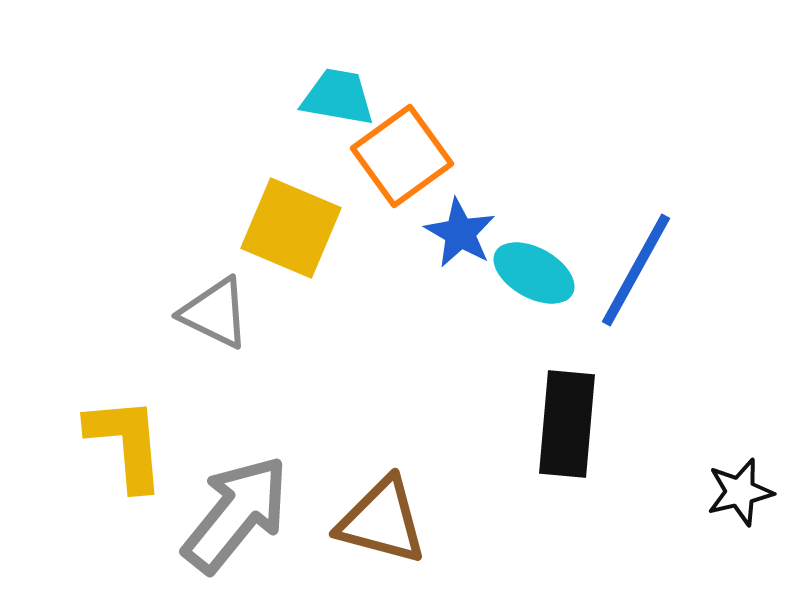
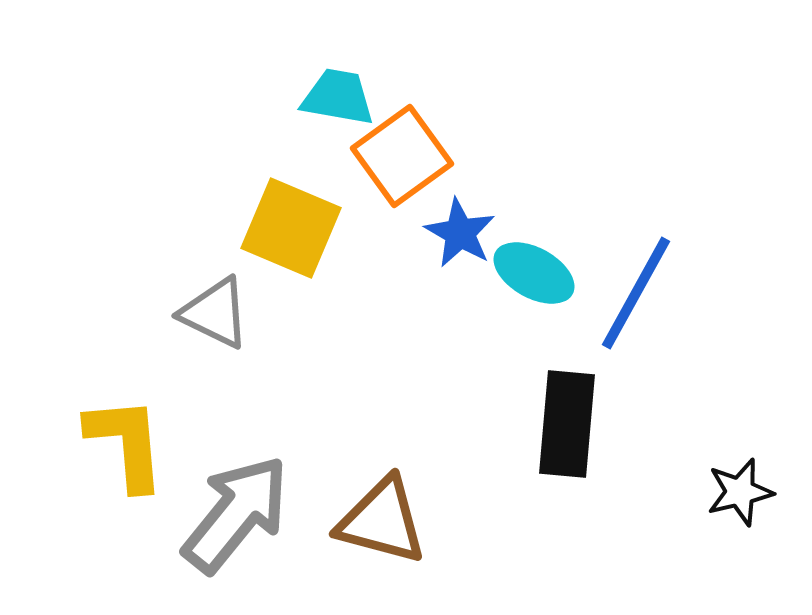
blue line: moved 23 px down
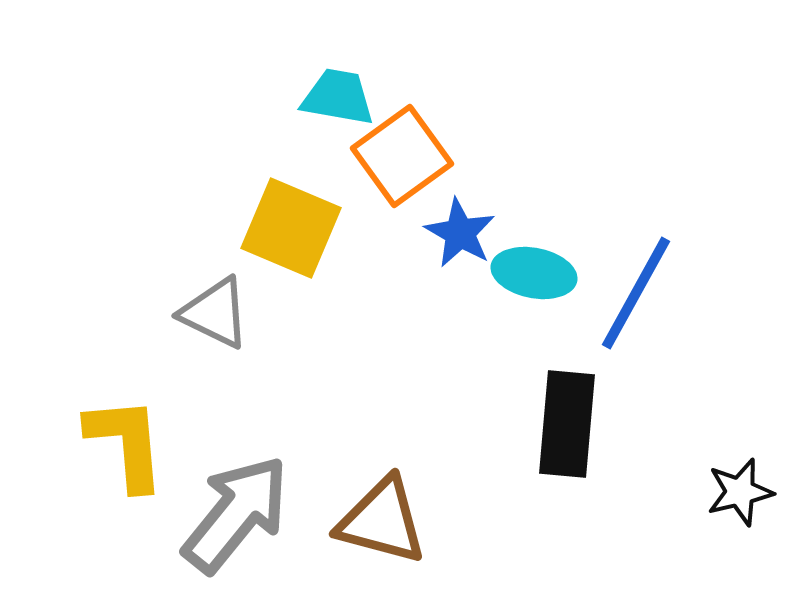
cyan ellipse: rotated 18 degrees counterclockwise
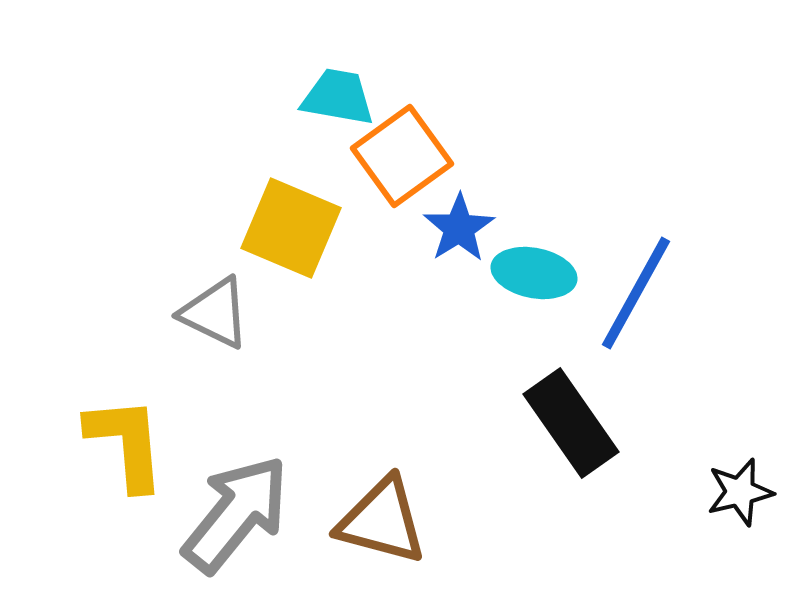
blue star: moved 1 px left, 5 px up; rotated 10 degrees clockwise
black rectangle: moved 4 px right, 1 px up; rotated 40 degrees counterclockwise
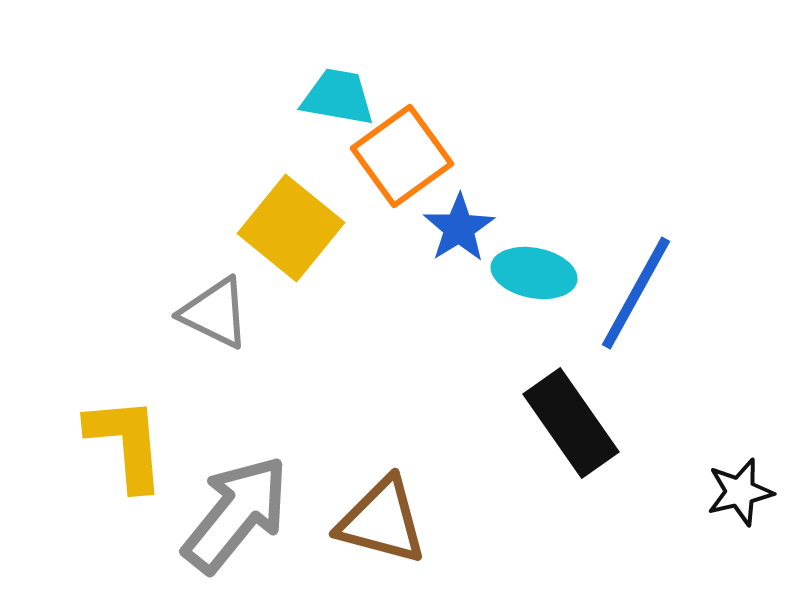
yellow square: rotated 16 degrees clockwise
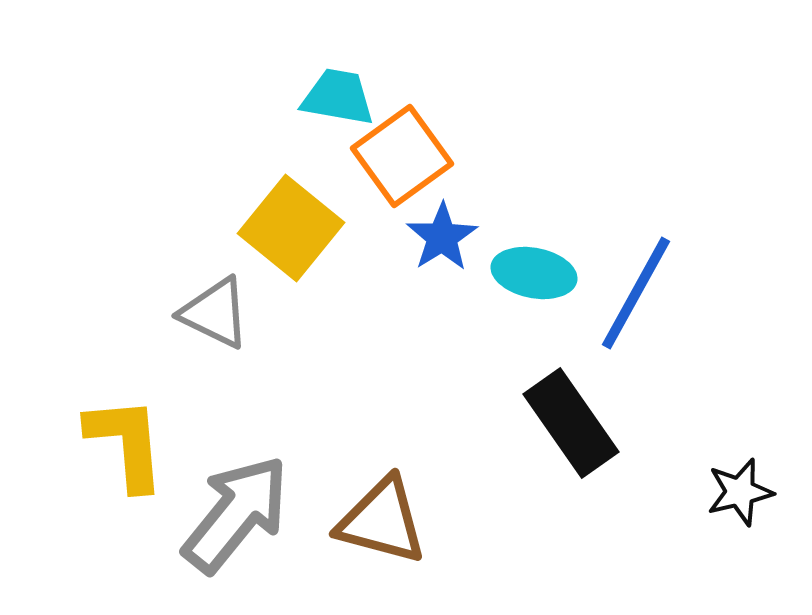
blue star: moved 17 px left, 9 px down
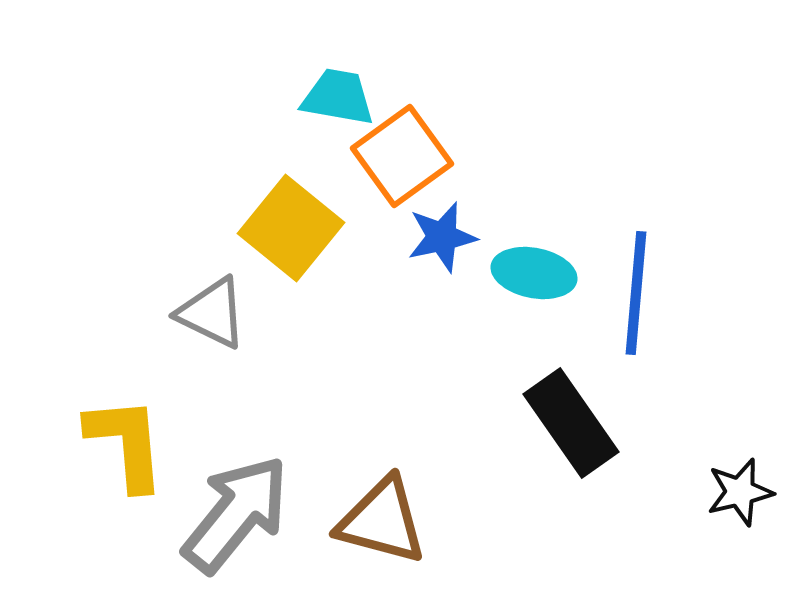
blue star: rotated 20 degrees clockwise
blue line: rotated 24 degrees counterclockwise
gray triangle: moved 3 px left
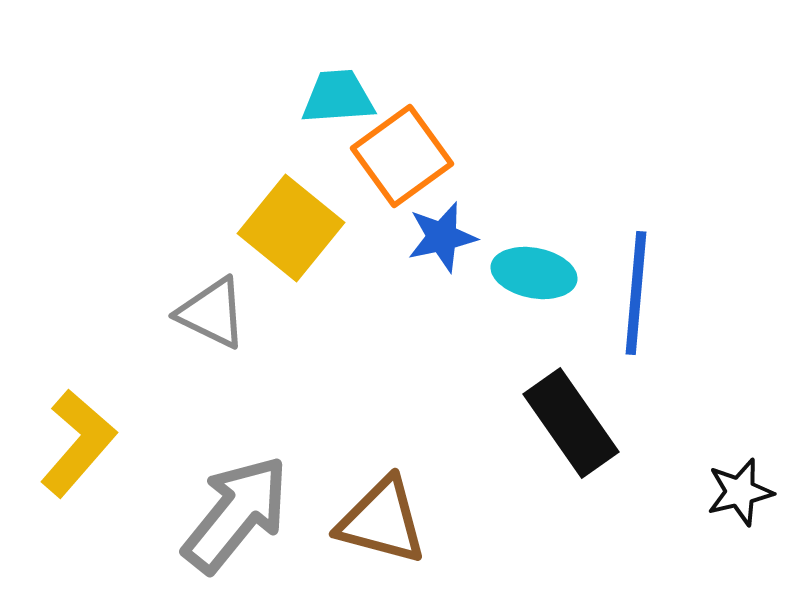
cyan trapezoid: rotated 14 degrees counterclockwise
yellow L-shape: moved 48 px left; rotated 46 degrees clockwise
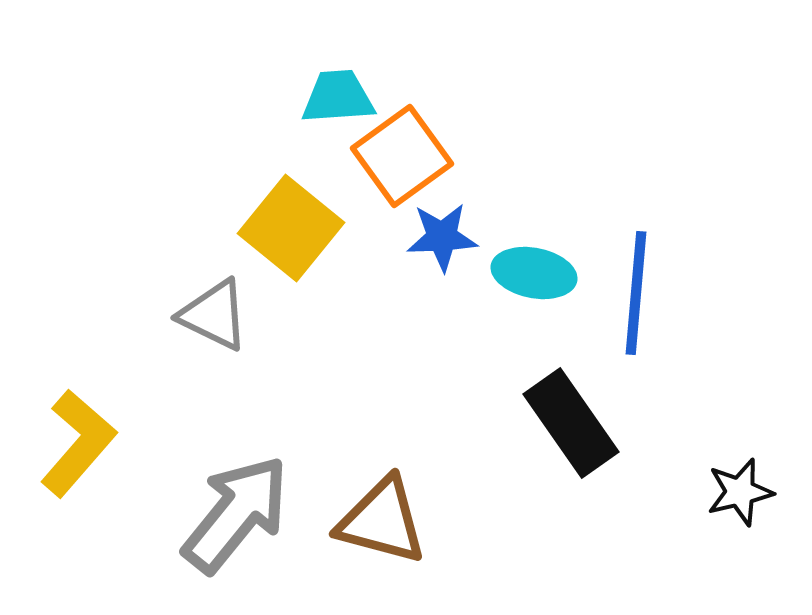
blue star: rotated 10 degrees clockwise
gray triangle: moved 2 px right, 2 px down
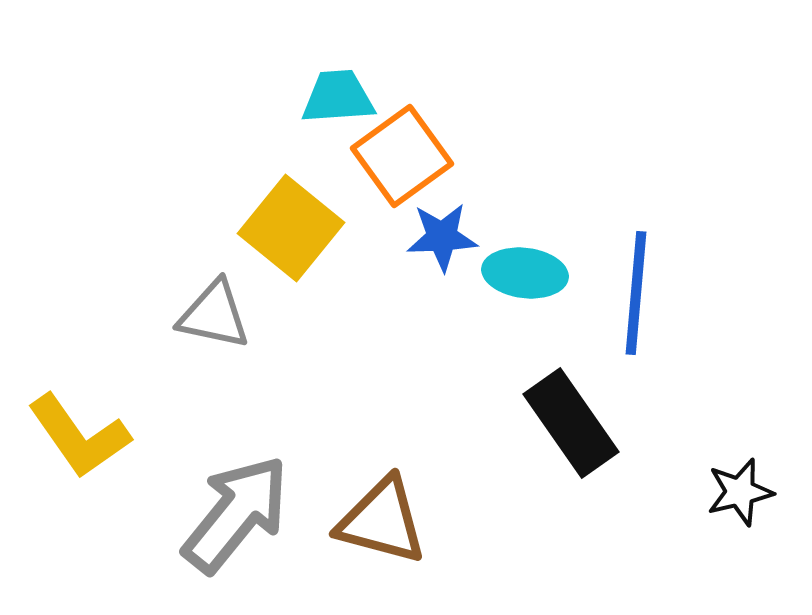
cyan ellipse: moved 9 px left; rotated 4 degrees counterclockwise
gray triangle: rotated 14 degrees counterclockwise
yellow L-shape: moved 1 px right, 7 px up; rotated 104 degrees clockwise
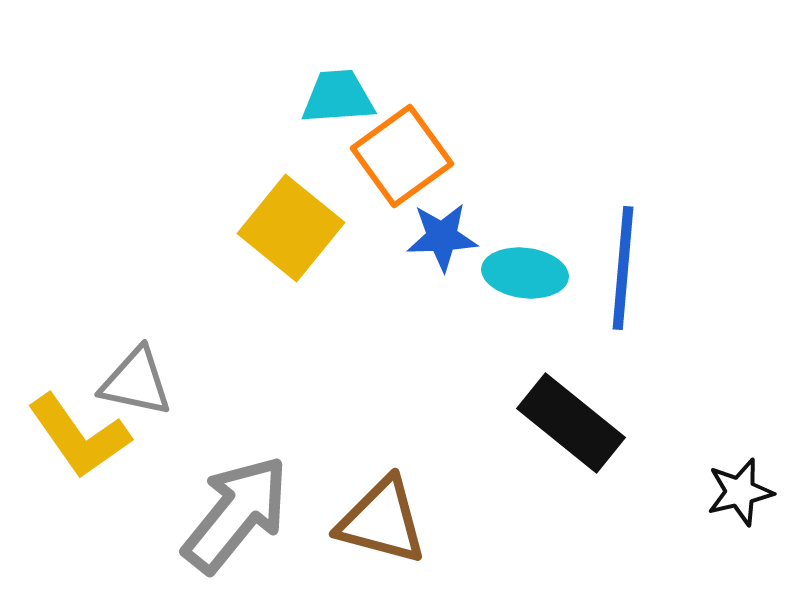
blue line: moved 13 px left, 25 px up
gray triangle: moved 78 px left, 67 px down
black rectangle: rotated 16 degrees counterclockwise
